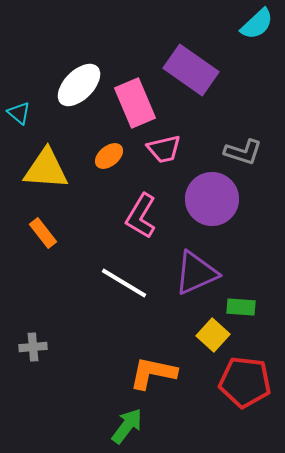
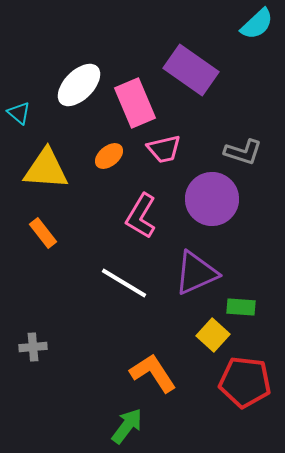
orange L-shape: rotated 45 degrees clockwise
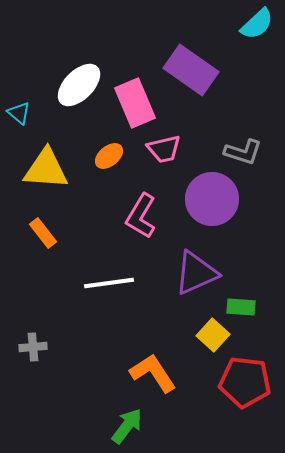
white line: moved 15 px left; rotated 39 degrees counterclockwise
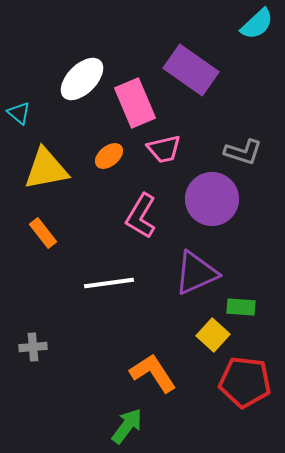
white ellipse: moved 3 px right, 6 px up
yellow triangle: rotated 15 degrees counterclockwise
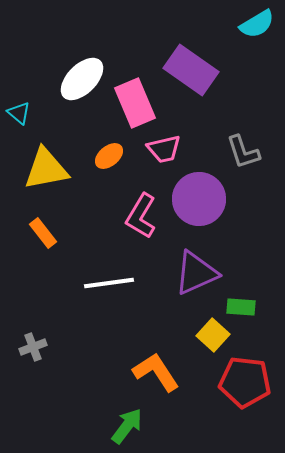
cyan semicircle: rotated 12 degrees clockwise
gray L-shape: rotated 54 degrees clockwise
purple circle: moved 13 px left
gray cross: rotated 16 degrees counterclockwise
orange L-shape: moved 3 px right, 1 px up
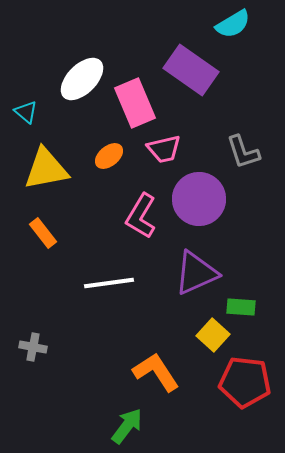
cyan semicircle: moved 24 px left
cyan triangle: moved 7 px right, 1 px up
gray cross: rotated 32 degrees clockwise
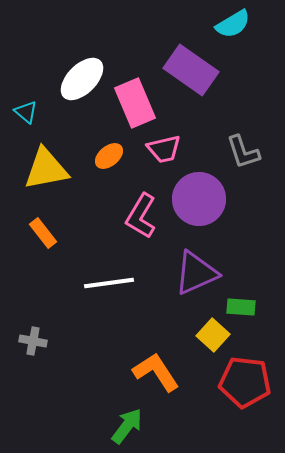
gray cross: moved 6 px up
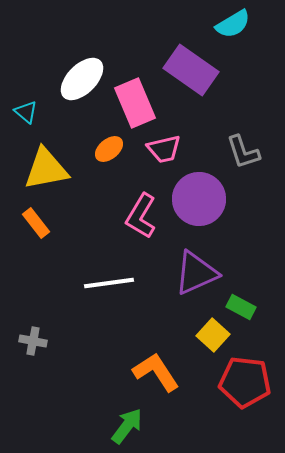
orange ellipse: moved 7 px up
orange rectangle: moved 7 px left, 10 px up
green rectangle: rotated 24 degrees clockwise
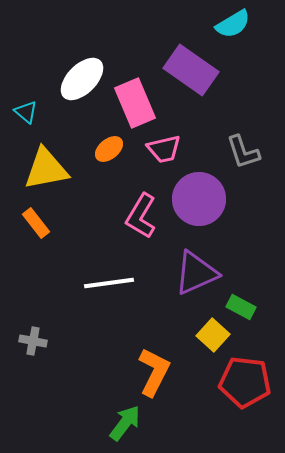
orange L-shape: moved 2 px left; rotated 60 degrees clockwise
green arrow: moved 2 px left, 3 px up
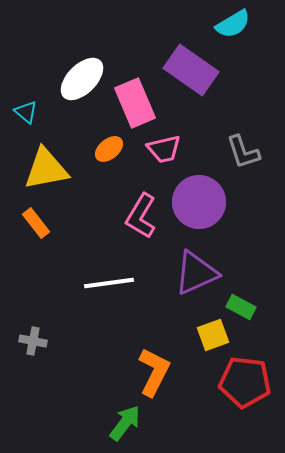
purple circle: moved 3 px down
yellow square: rotated 28 degrees clockwise
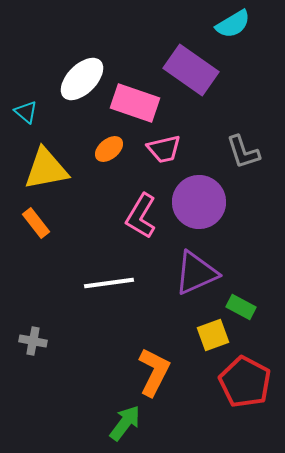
pink rectangle: rotated 48 degrees counterclockwise
red pentagon: rotated 21 degrees clockwise
